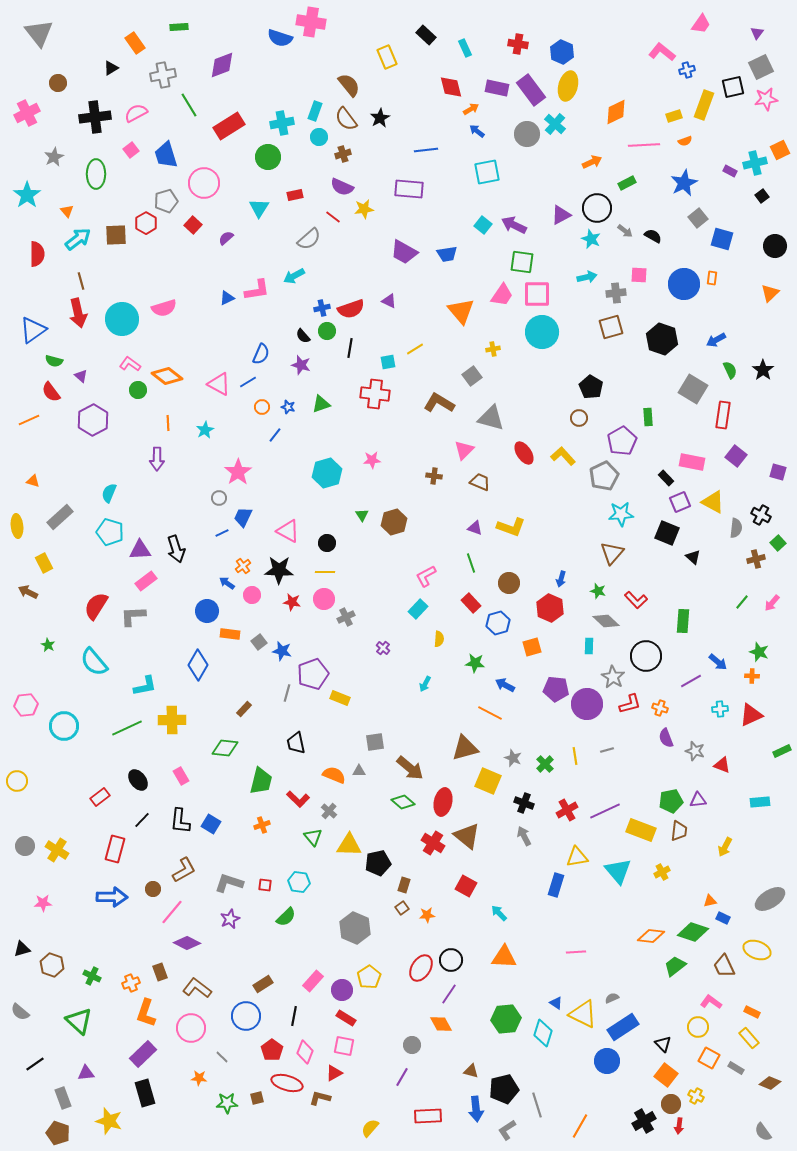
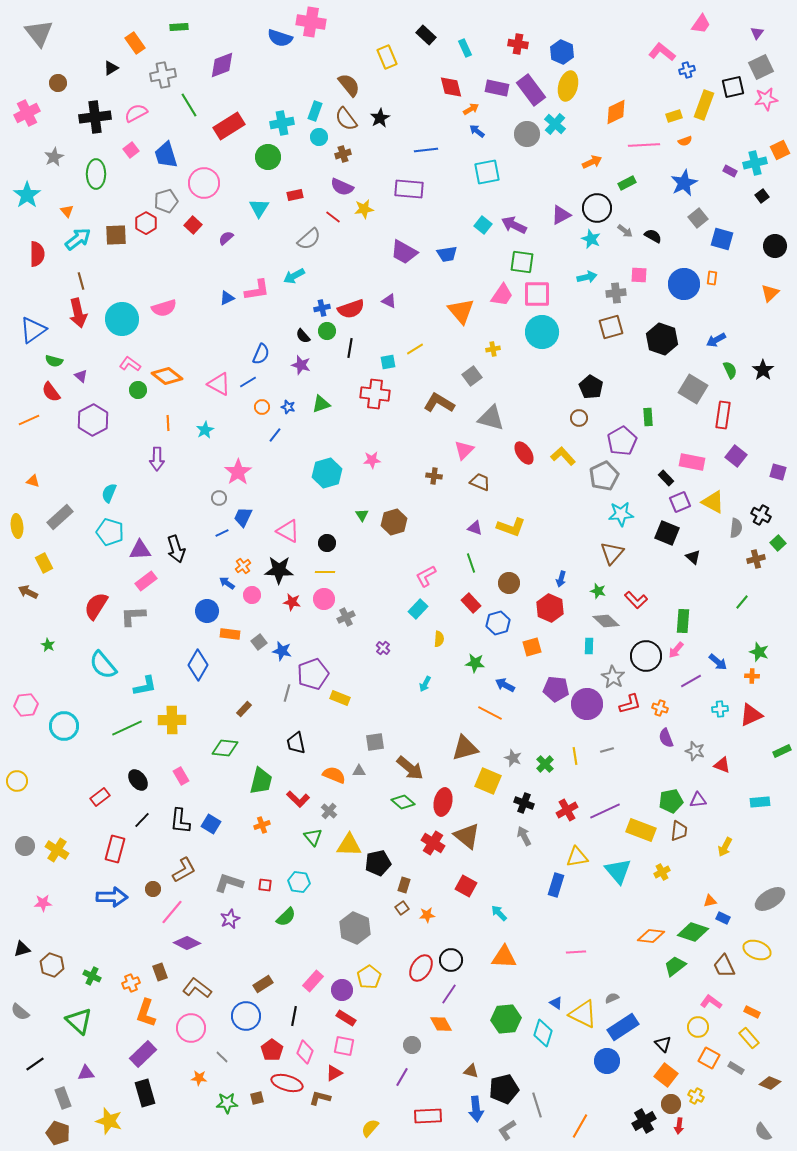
pink arrow at (772, 603): moved 96 px left, 47 px down
cyan semicircle at (94, 662): moved 9 px right, 3 px down
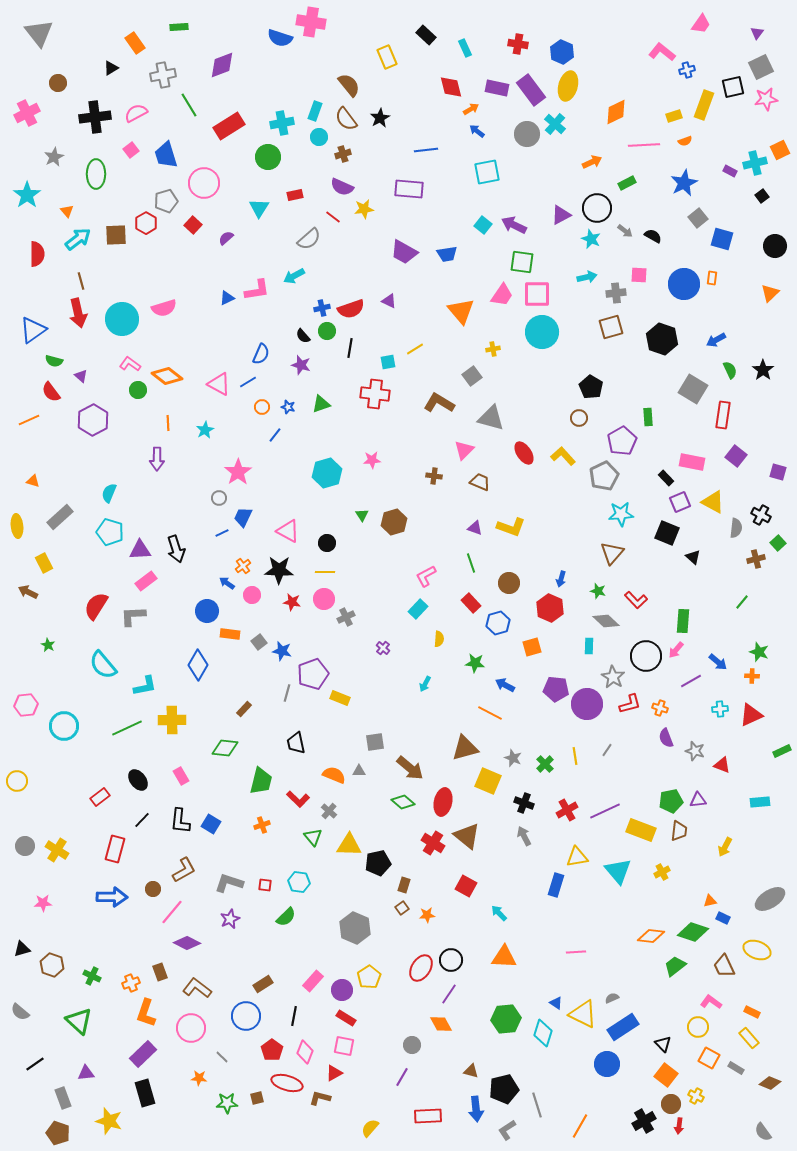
gray line at (607, 750): rotated 40 degrees counterclockwise
blue circle at (607, 1061): moved 3 px down
